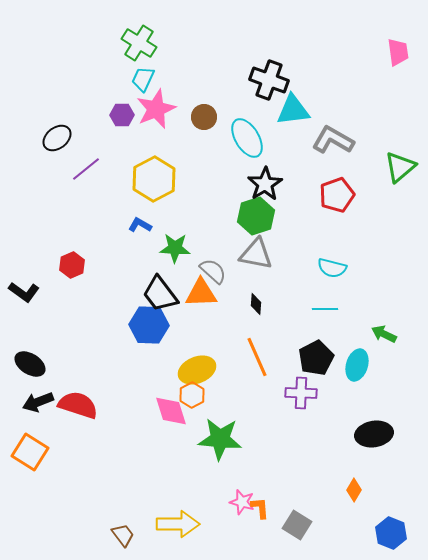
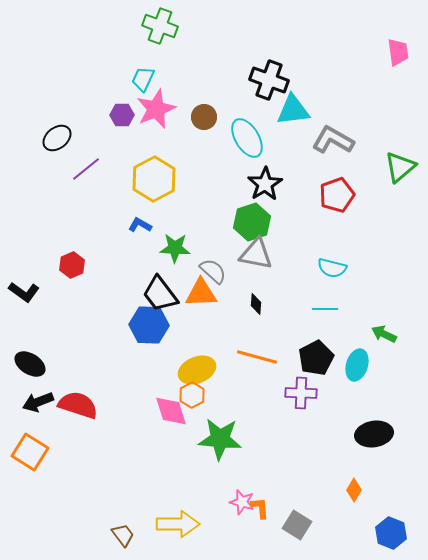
green cross at (139, 43): moved 21 px right, 17 px up; rotated 12 degrees counterclockwise
green hexagon at (256, 216): moved 4 px left, 6 px down
orange line at (257, 357): rotated 51 degrees counterclockwise
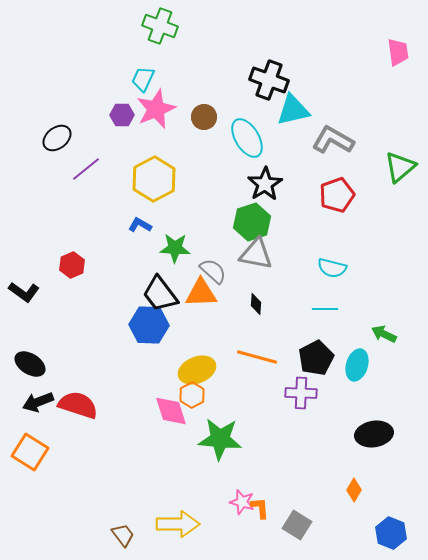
cyan triangle at (293, 110): rotated 6 degrees counterclockwise
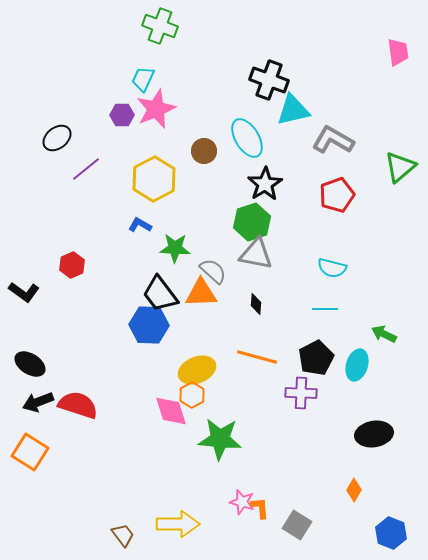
brown circle at (204, 117): moved 34 px down
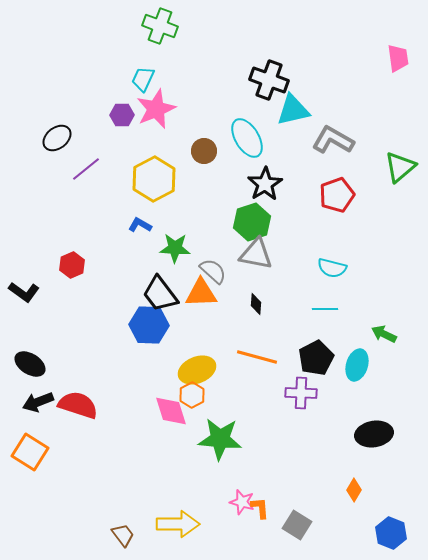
pink trapezoid at (398, 52): moved 6 px down
